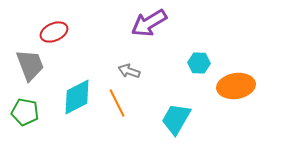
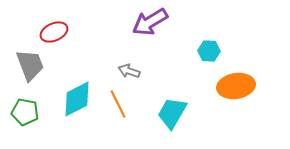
purple arrow: moved 1 px right, 1 px up
cyan hexagon: moved 10 px right, 12 px up
cyan diamond: moved 2 px down
orange line: moved 1 px right, 1 px down
cyan trapezoid: moved 4 px left, 6 px up
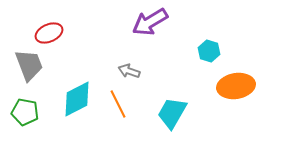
red ellipse: moved 5 px left, 1 px down
cyan hexagon: rotated 15 degrees clockwise
gray trapezoid: moved 1 px left
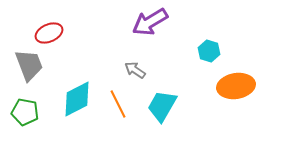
gray arrow: moved 6 px right, 1 px up; rotated 15 degrees clockwise
cyan trapezoid: moved 10 px left, 7 px up
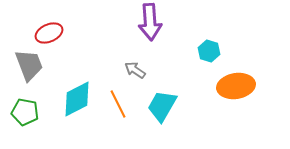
purple arrow: rotated 63 degrees counterclockwise
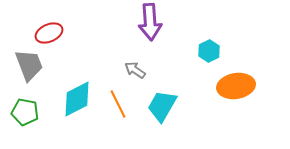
cyan hexagon: rotated 15 degrees clockwise
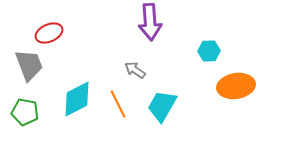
cyan hexagon: rotated 25 degrees clockwise
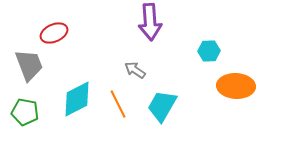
red ellipse: moved 5 px right
orange ellipse: rotated 12 degrees clockwise
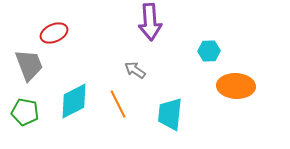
cyan diamond: moved 3 px left, 2 px down
cyan trapezoid: moved 8 px right, 8 px down; rotated 24 degrees counterclockwise
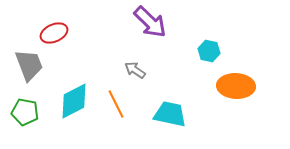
purple arrow: rotated 42 degrees counterclockwise
cyan hexagon: rotated 15 degrees clockwise
orange line: moved 2 px left
cyan trapezoid: rotated 96 degrees clockwise
